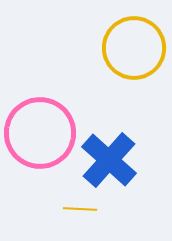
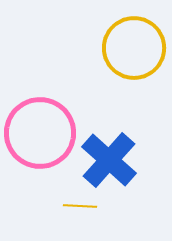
yellow line: moved 3 px up
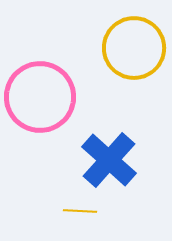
pink circle: moved 36 px up
yellow line: moved 5 px down
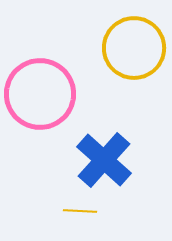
pink circle: moved 3 px up
blue cross: moved 5 px left
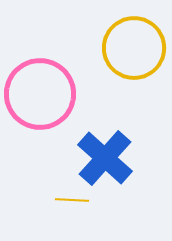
blue cross: moved 1 px right, 2 px up
yellow line: moved 8 px left, 11 px up
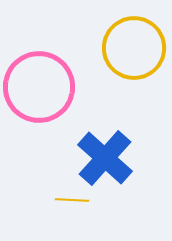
pink circle: moved 1 px left, 7 px up
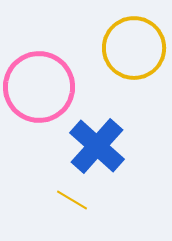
blue cross: moved 8 px left, 12 px up
yellow line: rotated 28 degrees clockwise
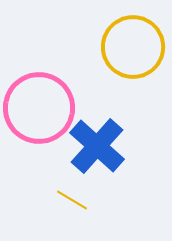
yellow circle: moved 1 px left, 1 px up
pink circle: moved 21 px down
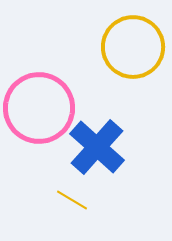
blue cross: moved 1 px down
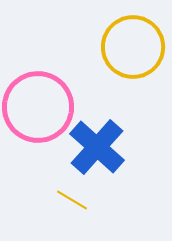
pink circle: moved 1 px left, 1 px up
